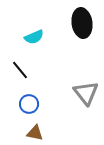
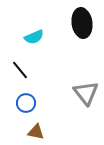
blue circle: moved 3 px left, 1 px up
brown triangle: moved 1 px right, 1 px up
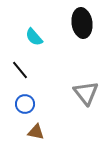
cyan semicircle: rotated 72 degrees clockwise
blue circle: moved 1 px left, 1 px down
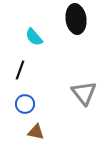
black ellipse: moved 6 px left, 4 px up
black line: rotated 60 degrees clockwise
gray triangle: moved 2 px left
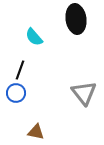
blue circle: moved 9 px left, 11 px up
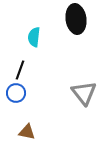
cyan semicircle: rotated 48 degrees clockwise
brown triangle: moved 9 px left
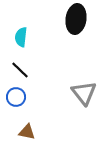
black ellipse: rotated 16 degrees clockwise
cyan semicircle: moved 13 px left
black line: rotated 66 degrees counterclockwise
blue circle: moved 4 px down
